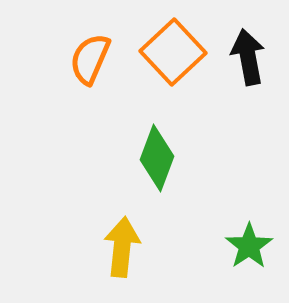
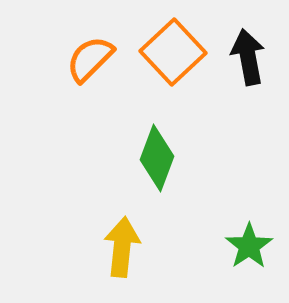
orange semicircle: rotated 22 degrees clockwise
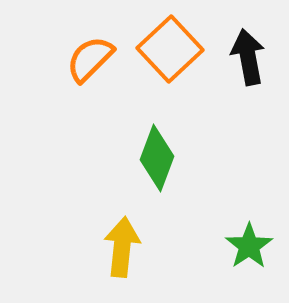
orange square: moved 3 px left, 3 px up
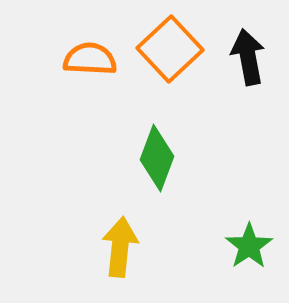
orange semicircle: rotated 48 degrees clockwise
yellow arrow: moved 2 px left
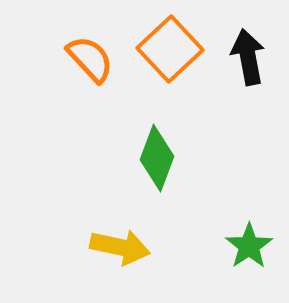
orange semicircle: rotated 44 degrees clockwise
yellow arrow: rotated 96 degrees clockwise
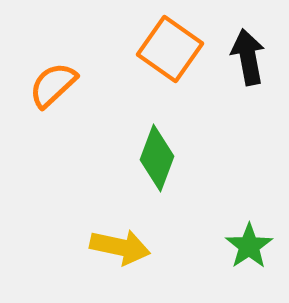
orange square: rotated 12 degrees counterclockwise
orange semicircle: moved 37 px left, 26 px down; rotated 90 degrees counterclockwise
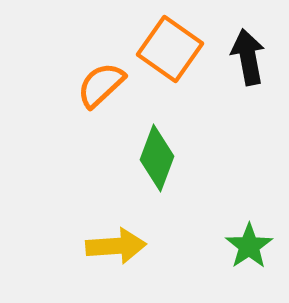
orange semicircle: moved 48 px right
yellow arrow: moved 4 px left, 1 px up; rotated 16 degrees counterclockwise
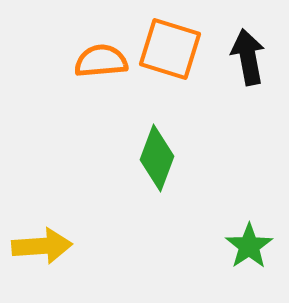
orange square: rotated 18 degrees counterclockwise
orange semicircle: moved 24 px up; rotated 38 degrees clockwise
yellow arrow: moved 74 px left
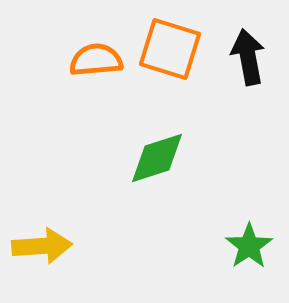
orange semicircle: moved 5 px left, 1 px up
green diamond: rotated 52 degrees clockwise
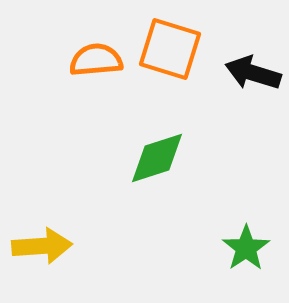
black arrow: moved 5 px right, 16 px down; rotated 62 degrees counterclockwise
green star: moved 3 px left, 2 px down
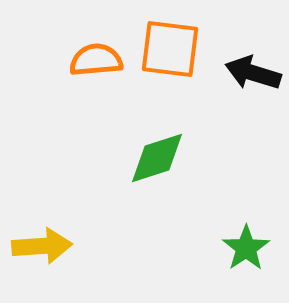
orange square: rotated 10 degrees counterclockwise
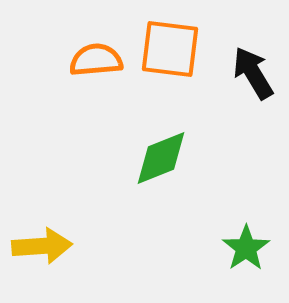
black arrow: rotated 42 degrees clockwise
green diamond: moved 4 px right; rotated 4 degrees counterclockwise
